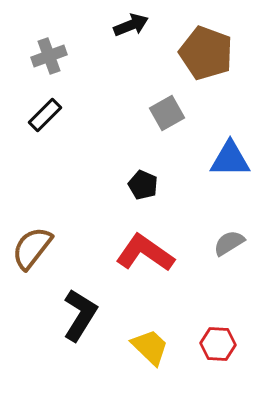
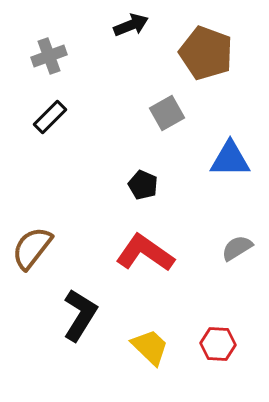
black rectangle: moved 5 px right, 2 px down
gray semicircle: moved 8 px right, 5 px down
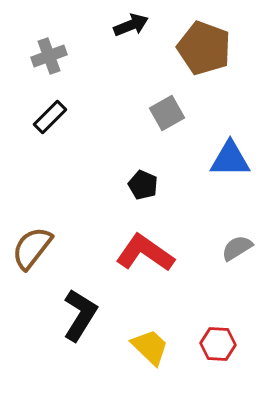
brown pentagon: moved 2 px left, 5 px up
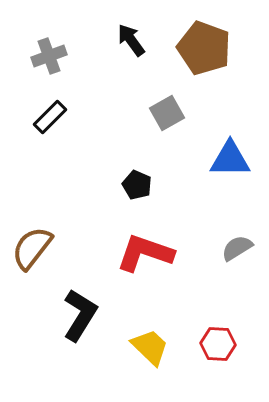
black arrow: moved 15 px down; rotated 104 degrees counterclockwise
black pentagon: moved 6 px left
red L-shape: rotated 16 degrees counterclockwise
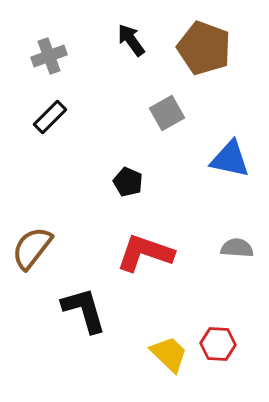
blue triangle: rotated 12 degrees clockwise
black pentagon: moved 9 px left, 3 px up
gray semicircle: rotated 36 degrees clockwise
black L-shape: moved 4 px right, 5 px up; rotated 48 degrees counterclockwise
yellow trapezoid: moved 19 px right, 7 px down
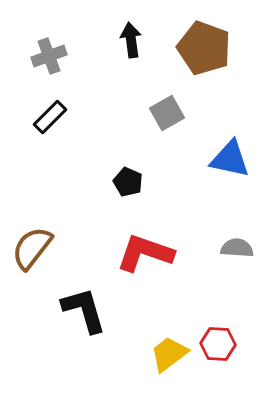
black arrow: rotated 28 degrees clockwise
yellow trapezoid: rotated 81 degrees counterclockwise
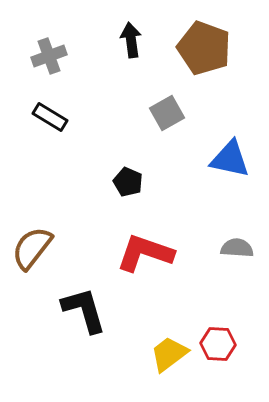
black rectangle: rotated 76 degrees clockwise
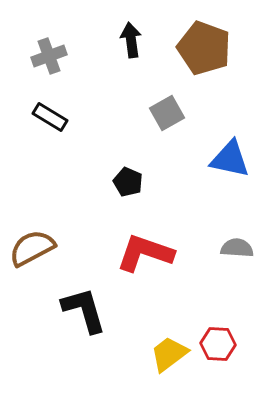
brown semicircle: rotated 24 degrees clockwise
